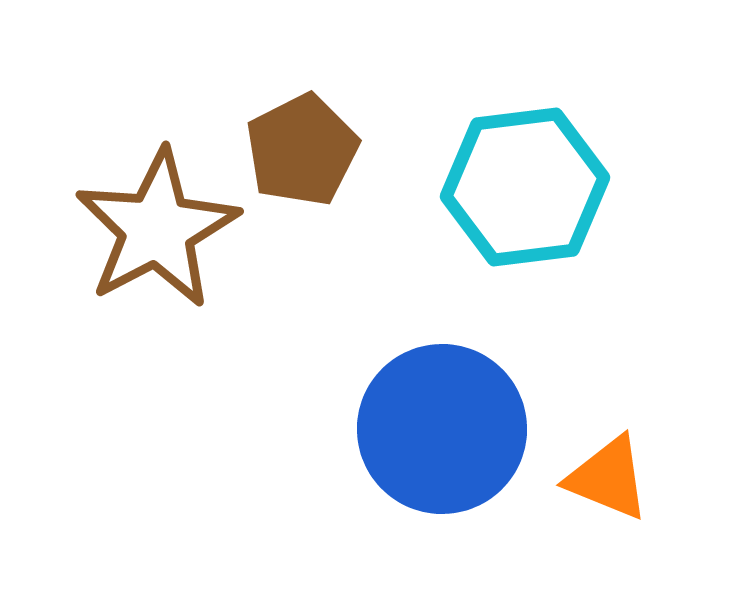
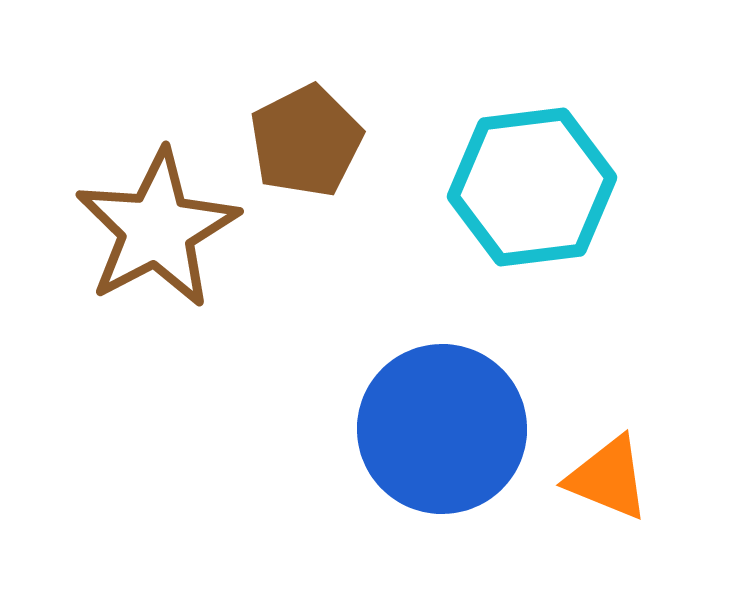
brown pentagon: moved 4 px right, 9 px up
cyan hexagon: moved 7 px right
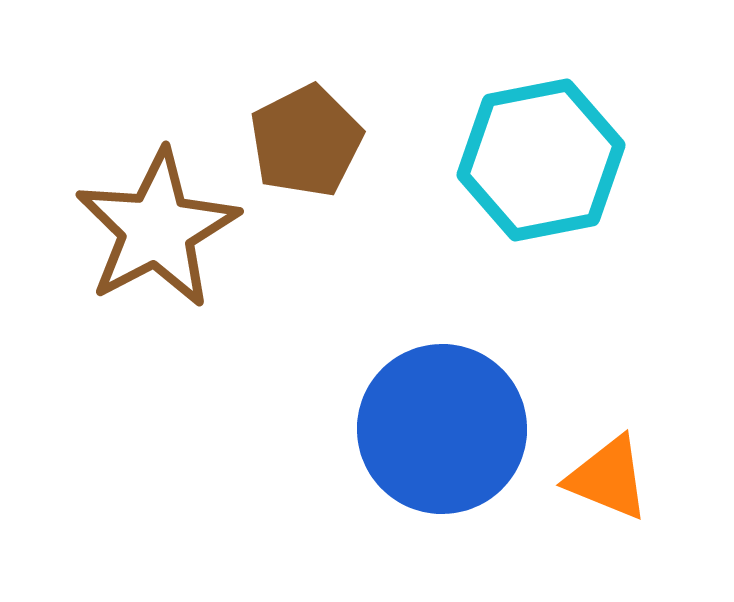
cyan hexagon: moved 9 px right, 27 px up; rotated 4 degrees counterclockwise
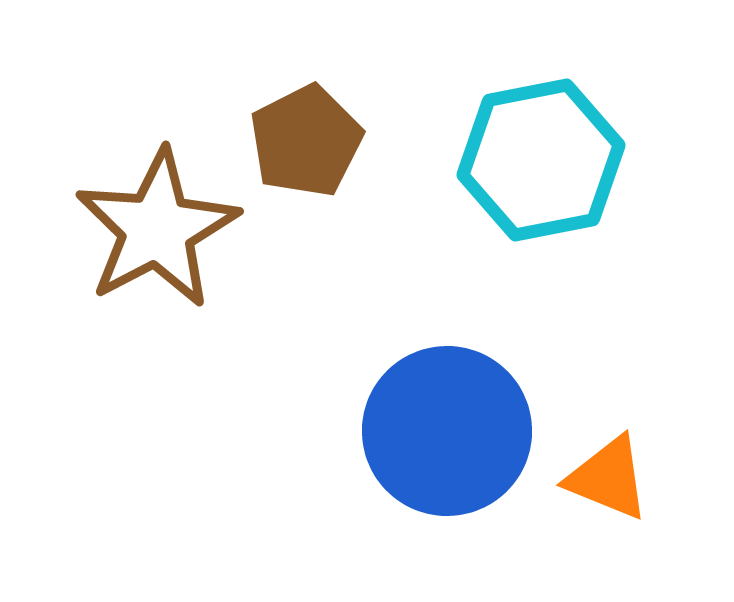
blue circle: moved 5 px right, 2 px down
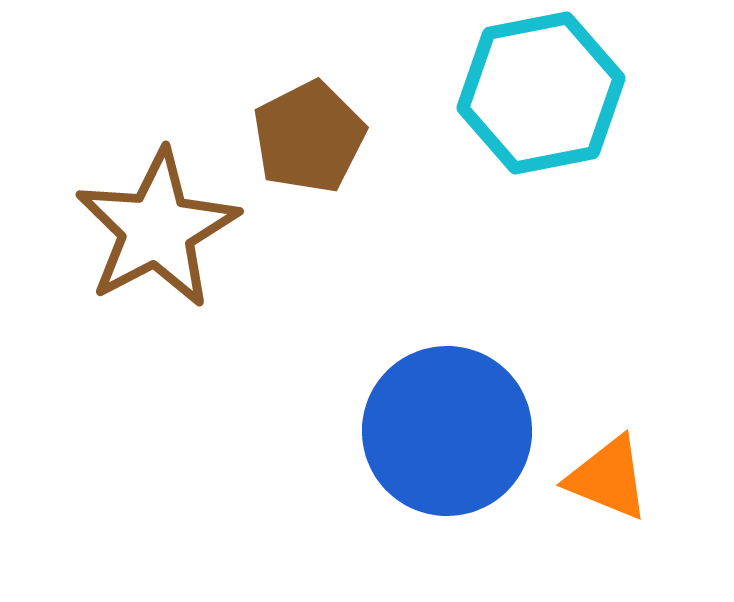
brown pentagon: moved 3 px right, 4 px up
cyan hexagon: moved 67 px up
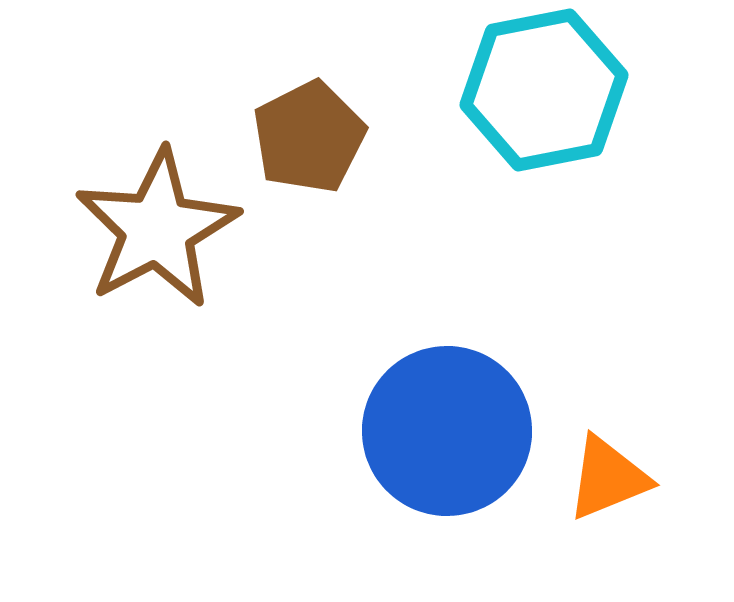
cyan hexagon: moved 3 px right, 3 px up
orange triangle: rotated 44 degrees counterclockwise
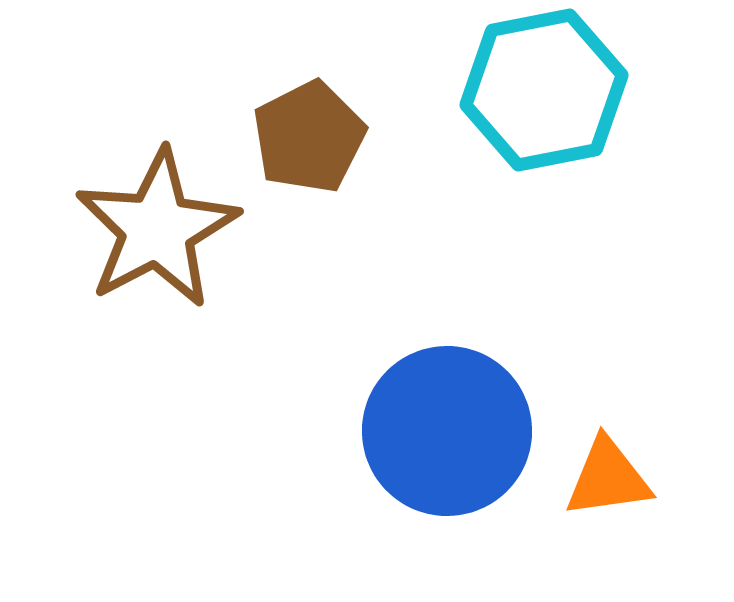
orange triangle: rotated 14 degrees clockwise
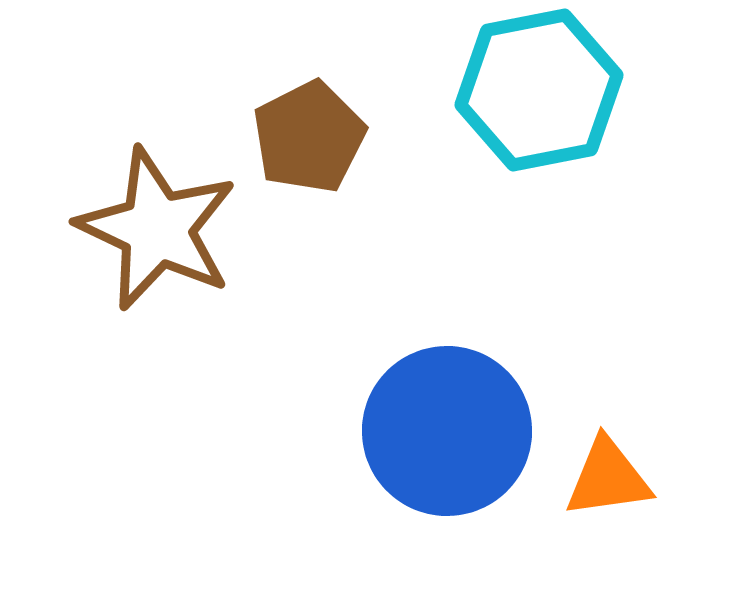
cyan hexagon: moved 5 px left
brown star: rotated 19 degrees counterclockwise
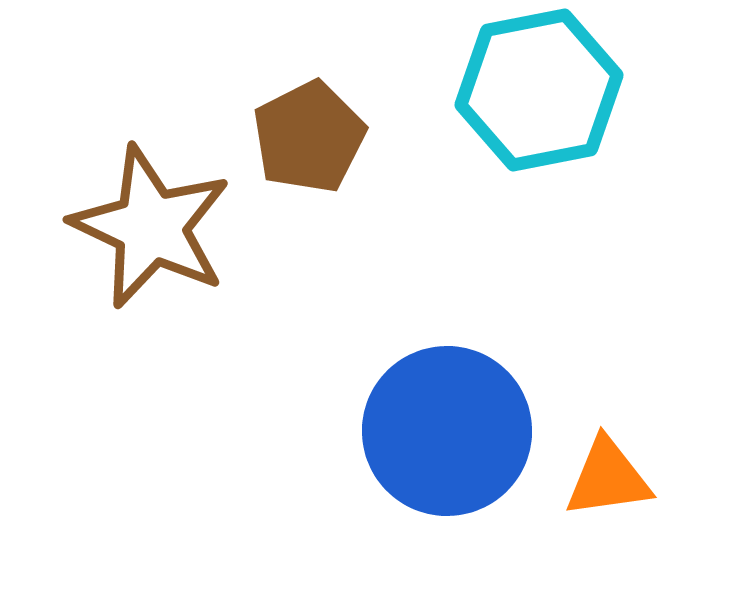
brown star: moved 6 px left, 2 px up
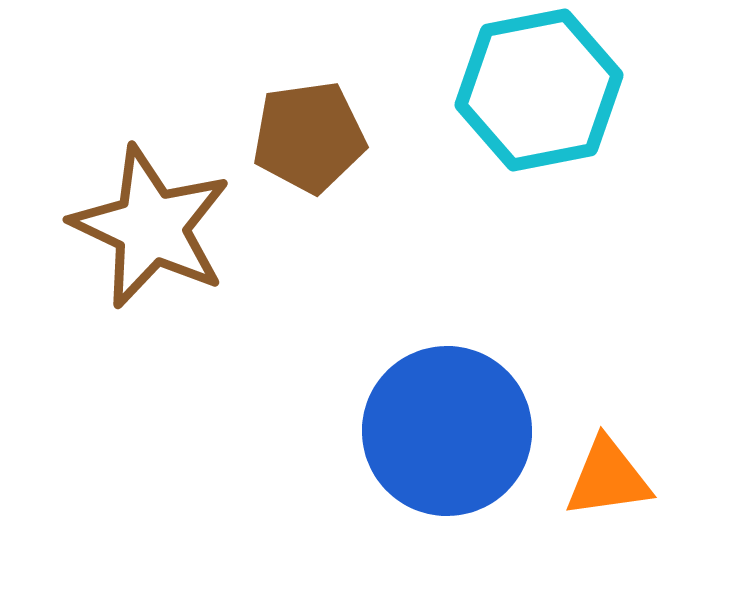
brown pentagon: rotated 19 degrees clockwise
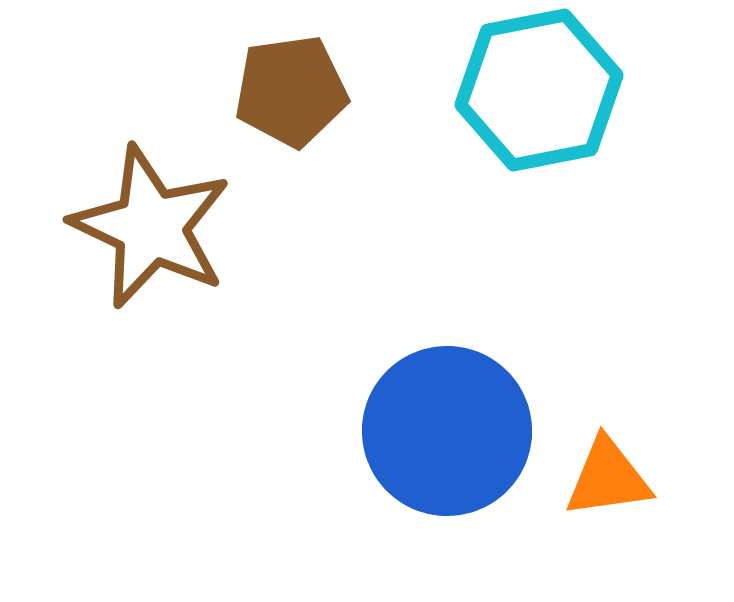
brown pentagon: moved 18 px left, 46 px up
